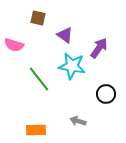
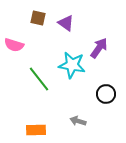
purple triangle: moved 1 px right, 12 px up
cyan star: moved 1 px up
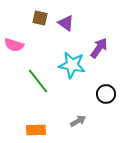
brown square: moved 2 px right
green line: moved 1 px left, 2 px down
gray arrow: rotated 133 degrees clockwise
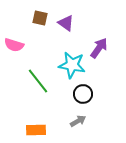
black circle: moved 23 px left
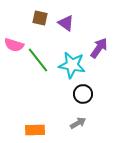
green line: moved 21 px up
gray arrow: moved 2 px down
orange rectangle: moved 1 px left
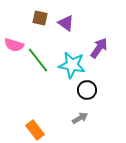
black circle: moved 4 px right, 4 px up
gray arrow: moved 2 px right, 5 px up
orange rectangle: rotated 54 degrees clockwise
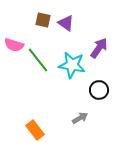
brown square: moved 3 px right, 2 px down
black circle: moved 12 px right
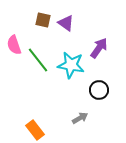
pink semicircle: rotated 54 degrees clockwise
cyan star: moved 1 px left
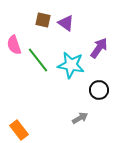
orange rectangle: moved 16 px left
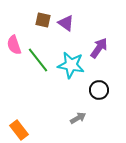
gray arrow: moved 2 px left
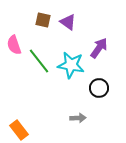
purple triangle: moved 2 px right, 1 px up
green line: moved 1 px right, 1 px down
black circle: moved 2 px up
gray arrow: rotated 28 degrees clockwise
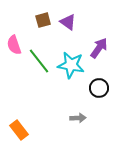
brown square: rotated 28 degrees counterclockwise
